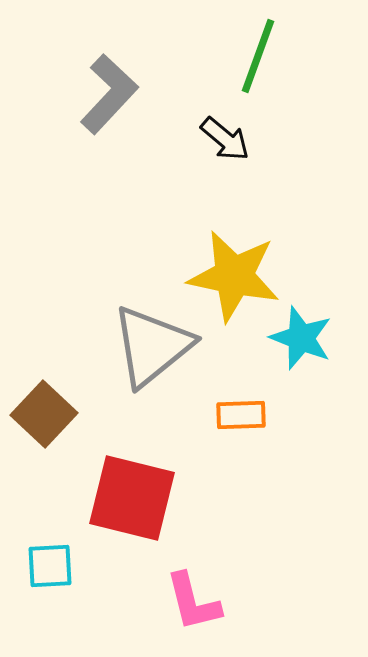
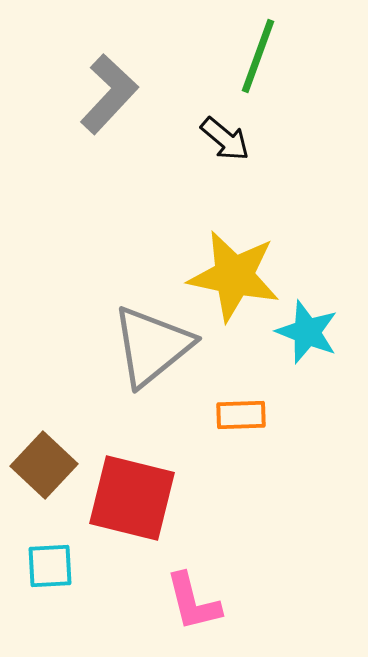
cyan star: moved 6 px right, 6 px up
brown square: moved 51 px down
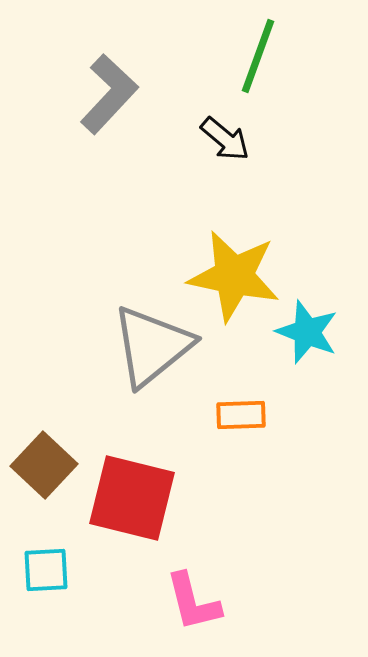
cyan square: moved 4 px left, 4 px down
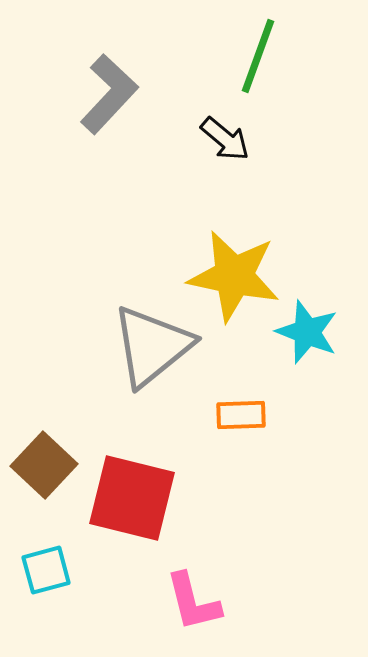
cyan square: rotated 12 degrees counterclockwise
